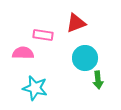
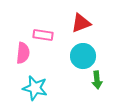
red triangle: moved 5 px right
pink semicircle: rotated 95 degrees clockwise
cyan circle: moved 2 px left, 2 px up
green arrow: moved 1 px left
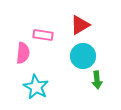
red triangle: moved 1 px left, 2 px down; rotated 10 degrees counterclockwise
cyan star: moved 1 px right, 1 px up; rotated 15 degrees clockwise
